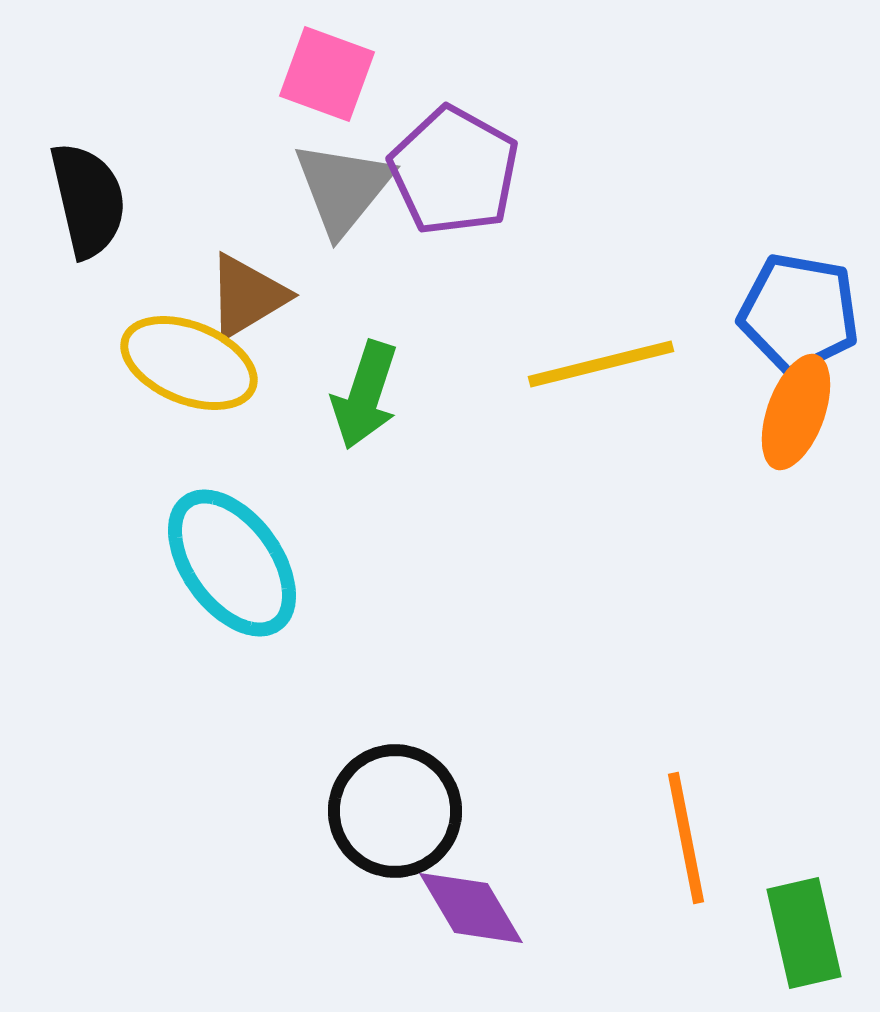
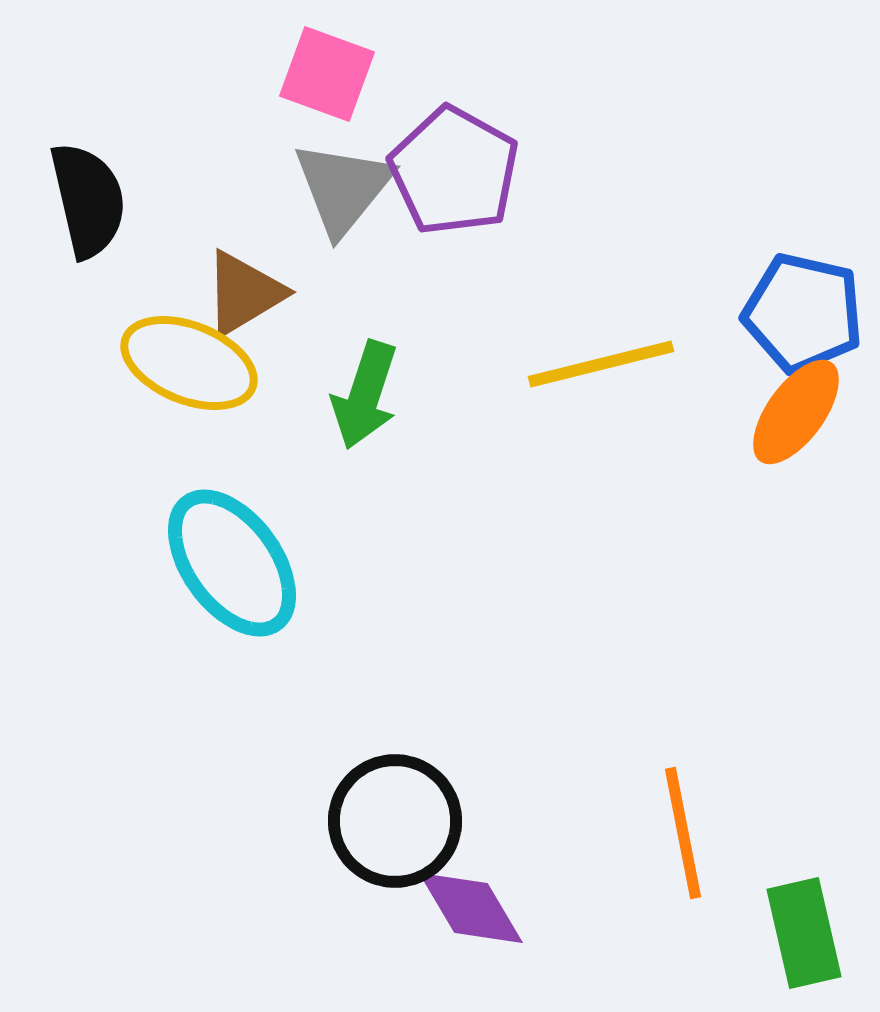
brown triangle: moved 3 px left, 3 px up
blue pentagon: moved 4 px right; rotated 3 degrees clockwise
orange ellipse: rotated 16 degrees clockwise
black circle: moved 10 px down
orange line: moved 3 px left, 5 px up
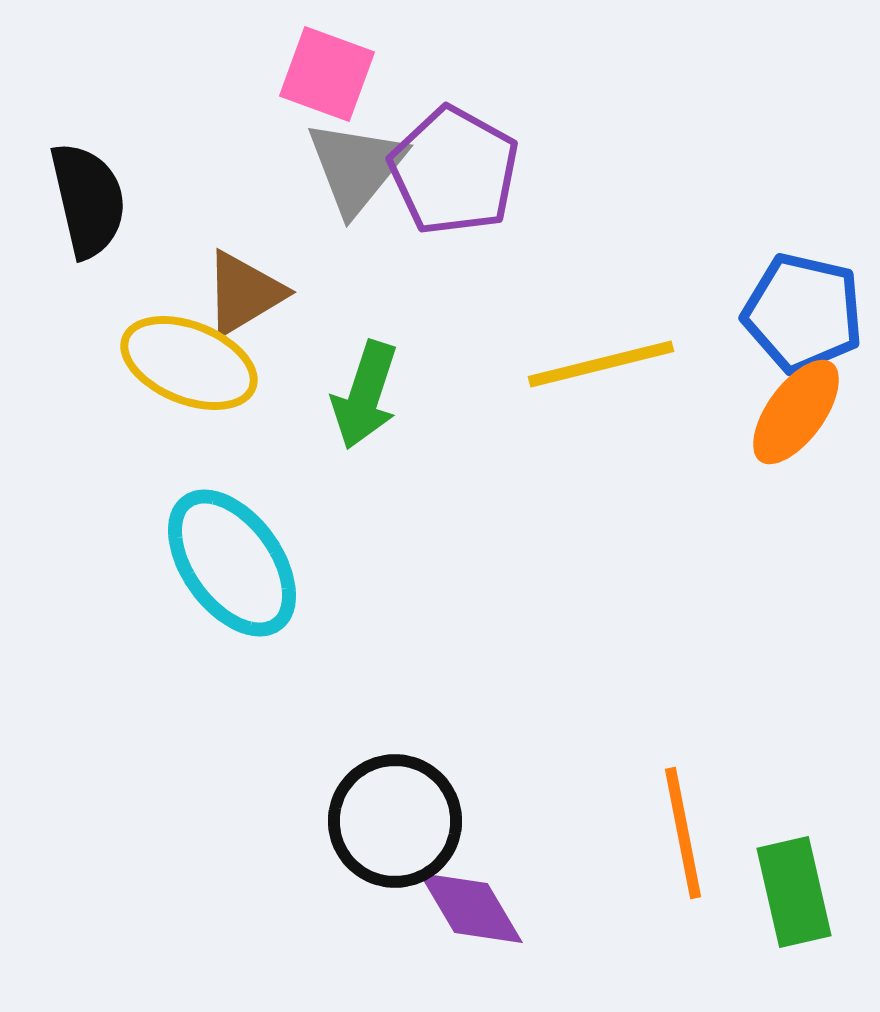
gray triangle: moved 13 px right, 21 px up
green rectangle: moved 10 px left, 41 px up
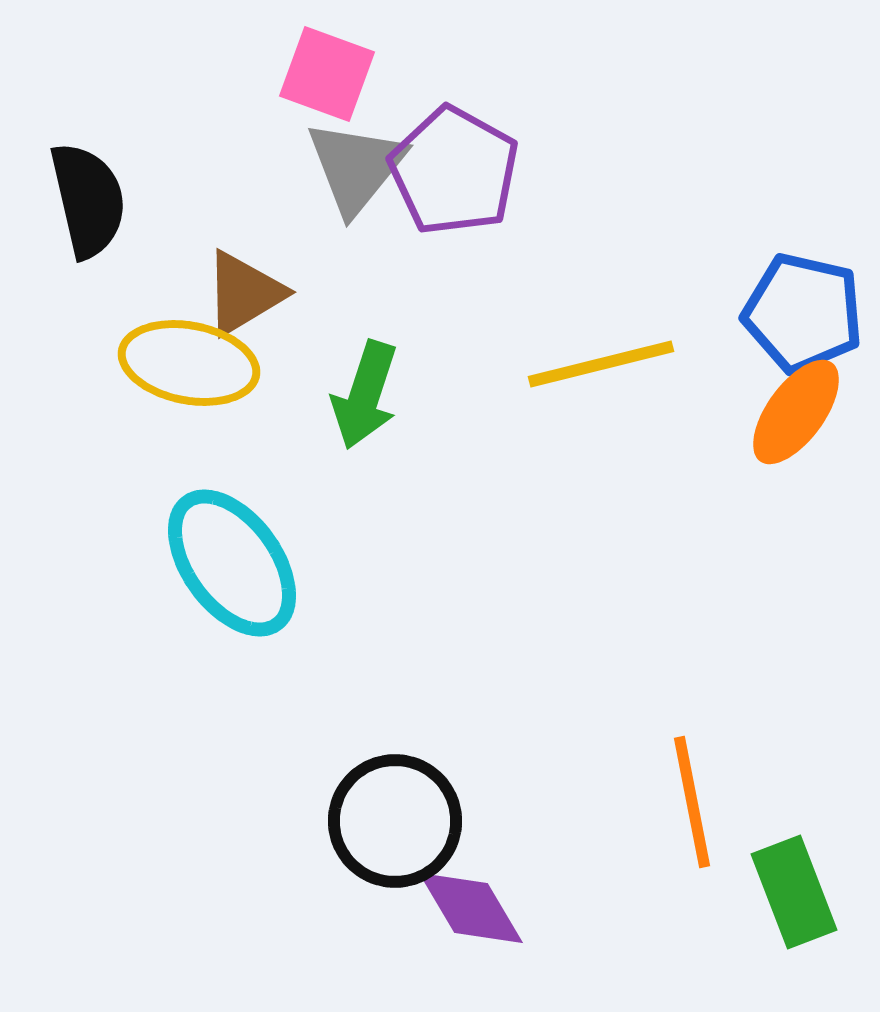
yellow ellipse: rotated 11 degrees counterclockwise
orange line: moved 9 px right, 31 px up
green rectangle: rotated 8 degrees counterclockwise
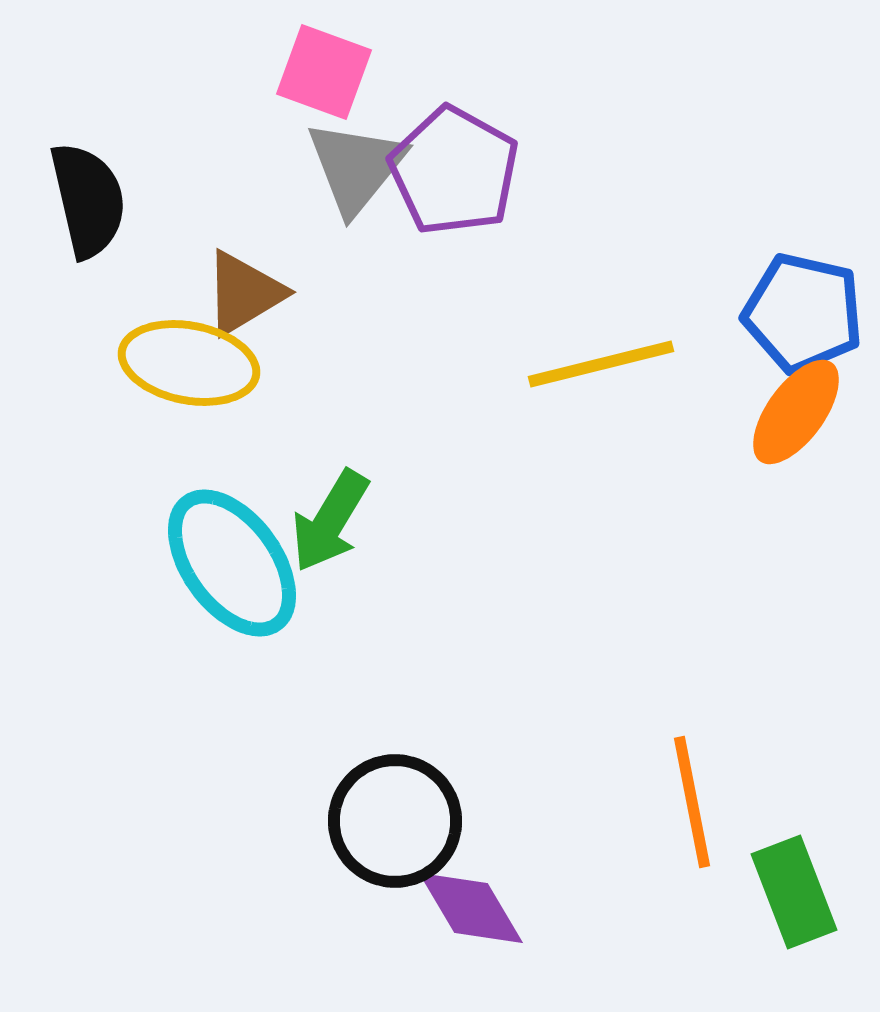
pink square: moved 3 px left, 2 px up
green arrow: moved 35 px left, 126 px down; rotated 13 degrees clockwise
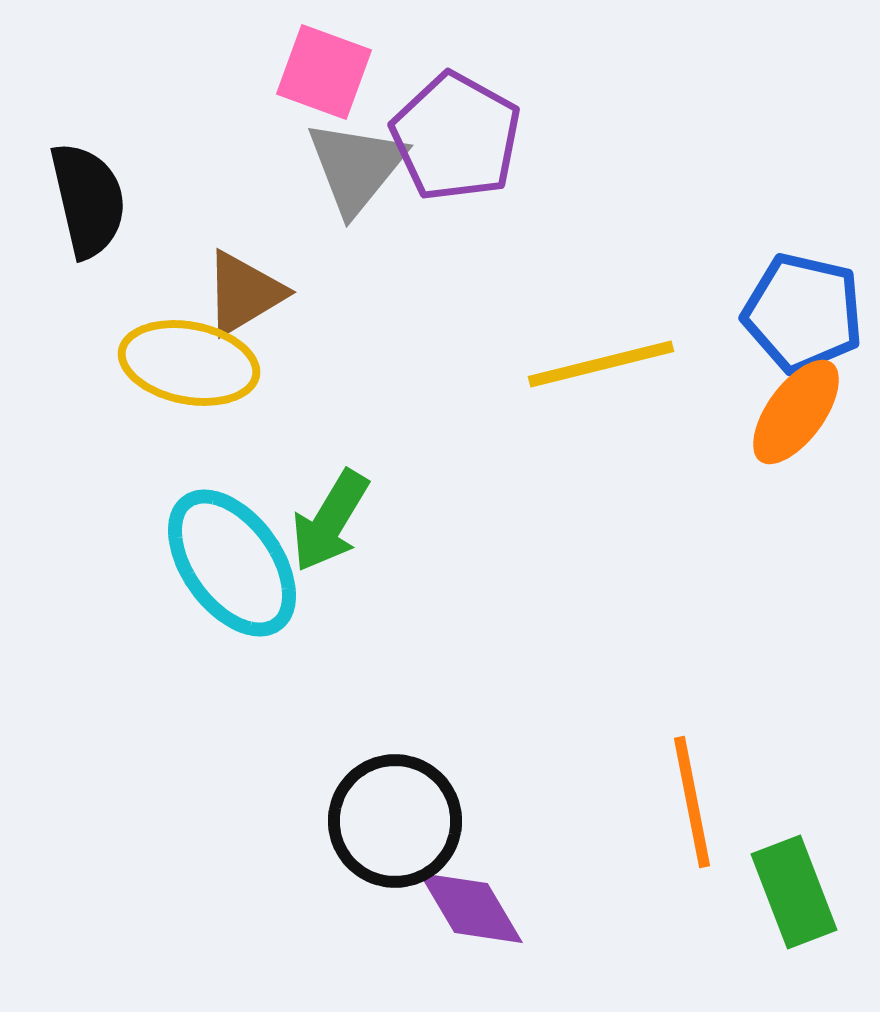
purple pentagon: moved 2 px right, 34 px up
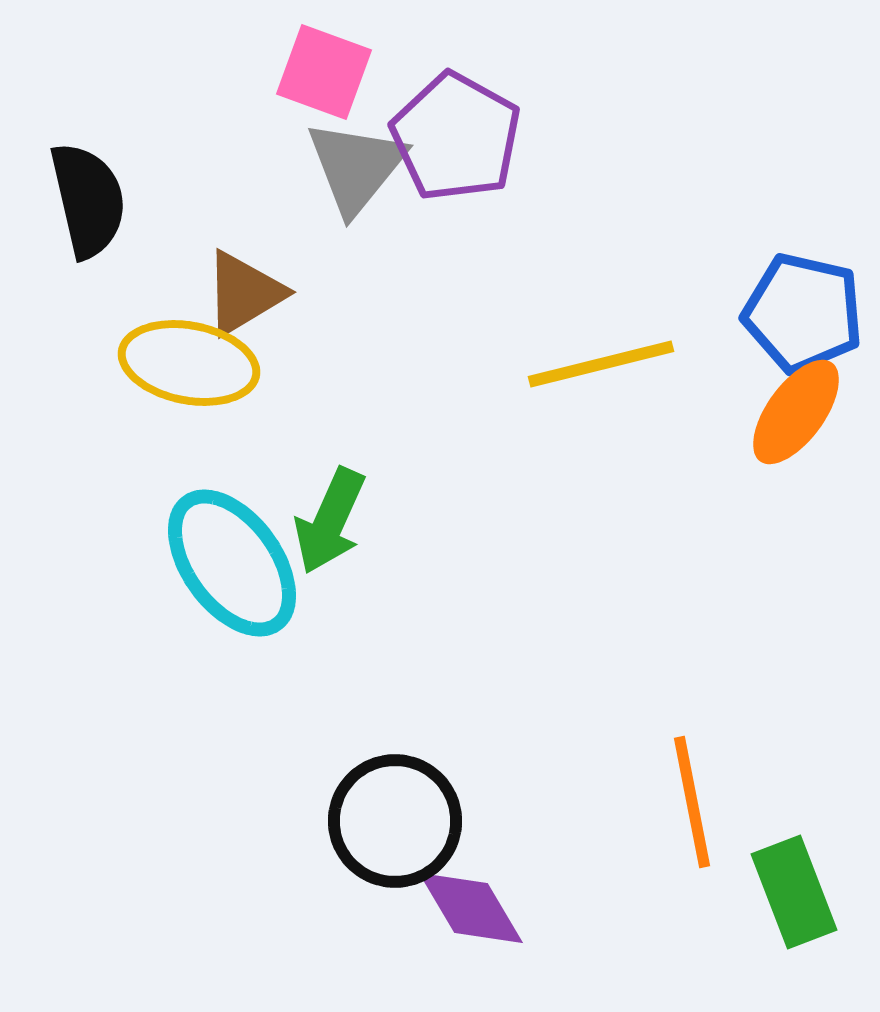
green arrow: rotated 7 degrees counterclockwise
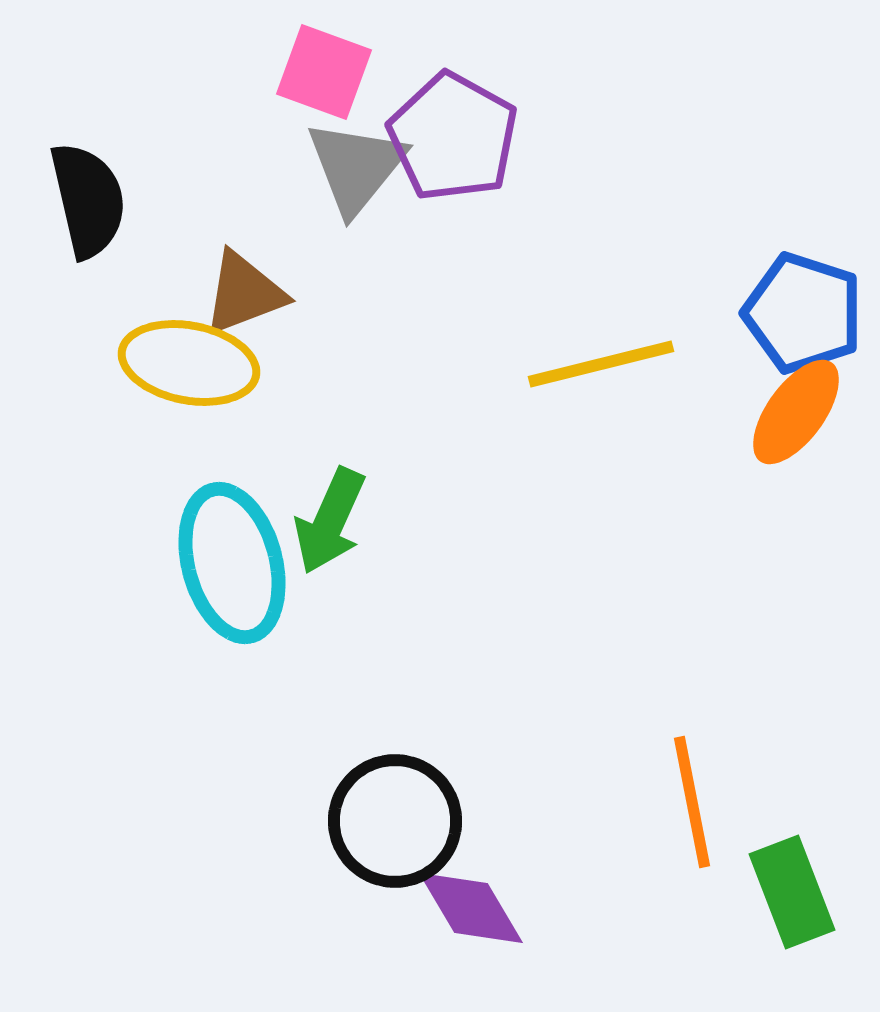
purple pentagon: moved 3 px left
brown triangle: rotated 10 degrees clockwise
blue pentagon: rotated 5 degrees clockwise
cyan ellipse: rotated 21 degrees clockwise
green rectangle: moved 2 px left
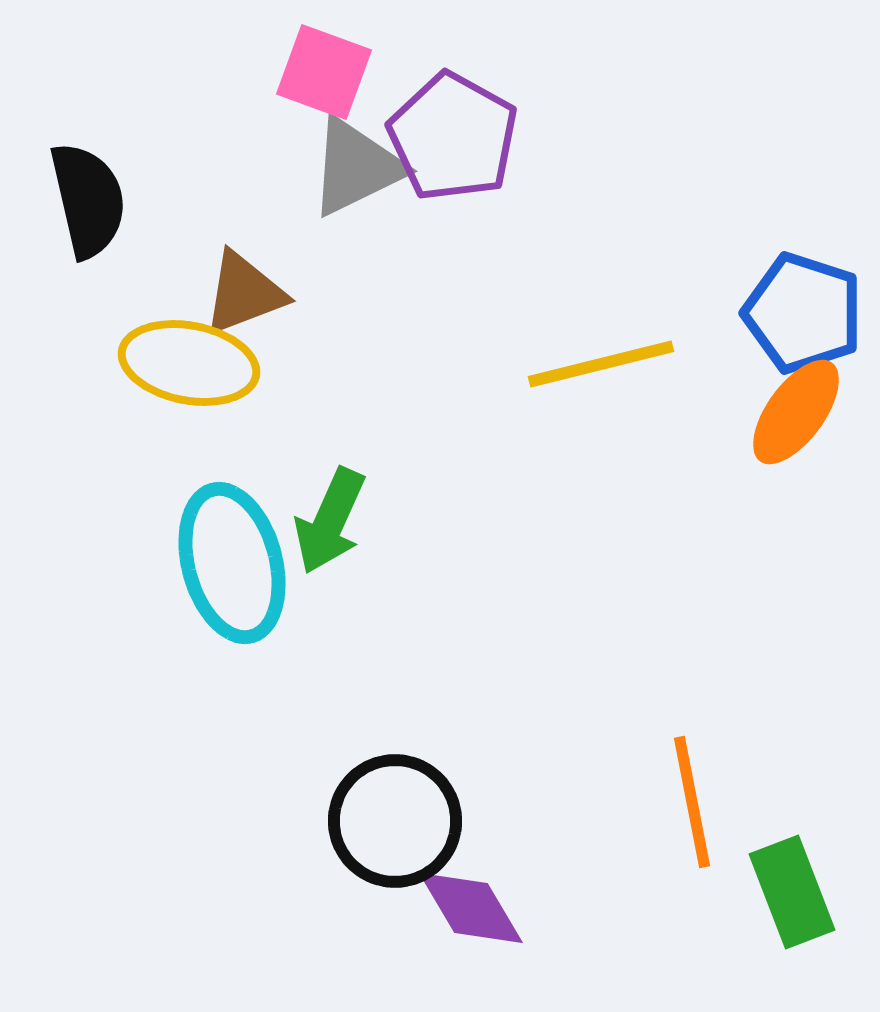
gray triangle: rotated 25 degrees clockwise
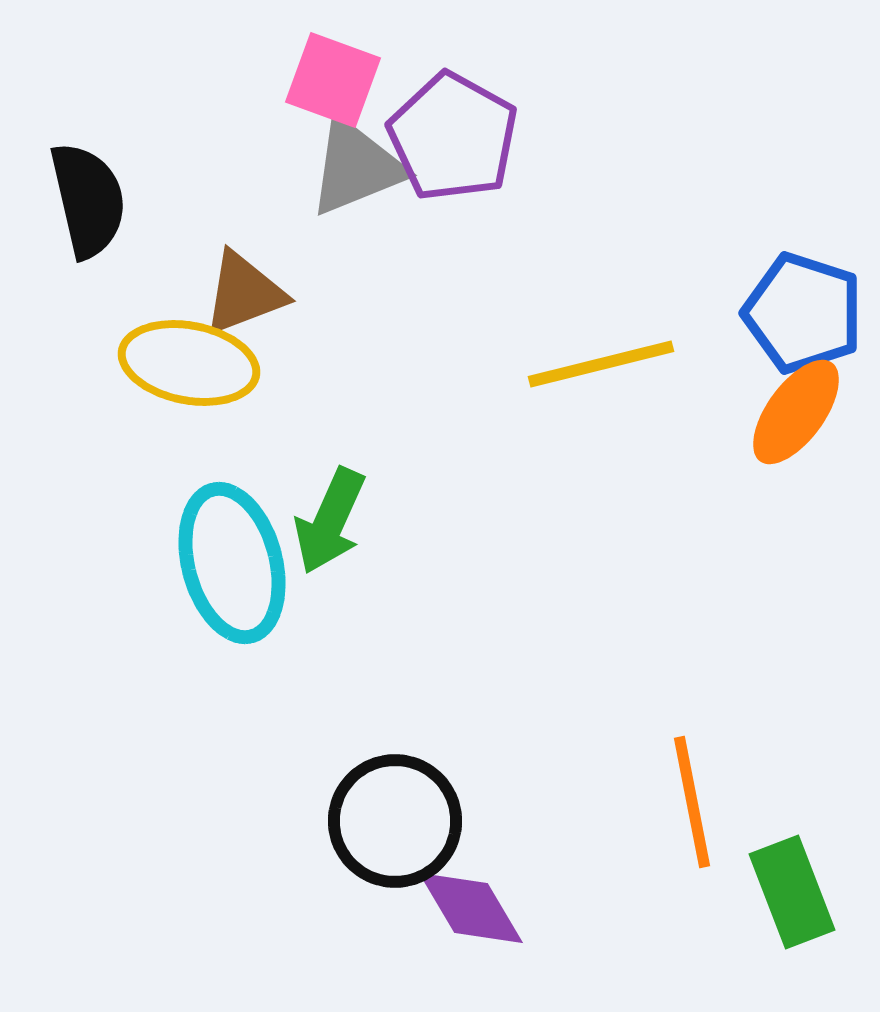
pink square: moved 9 px right, 8 px down
gray triangle: rotated 4 degrees clockwise
